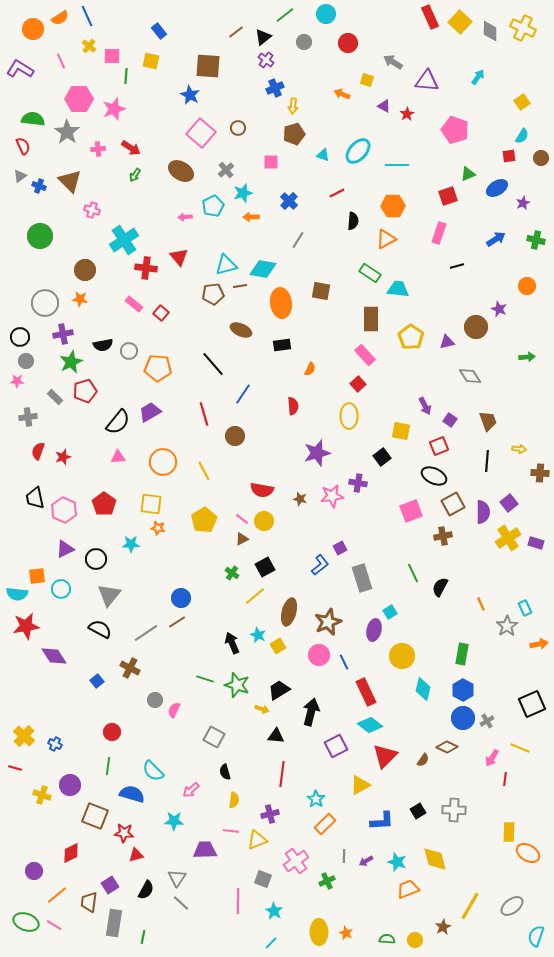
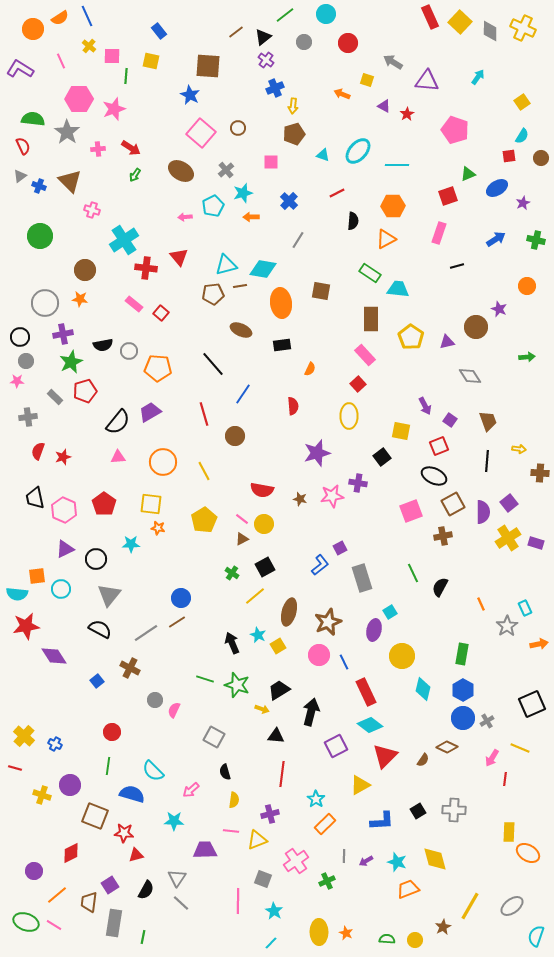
yellow circle at (264, 521): moved 3 px down
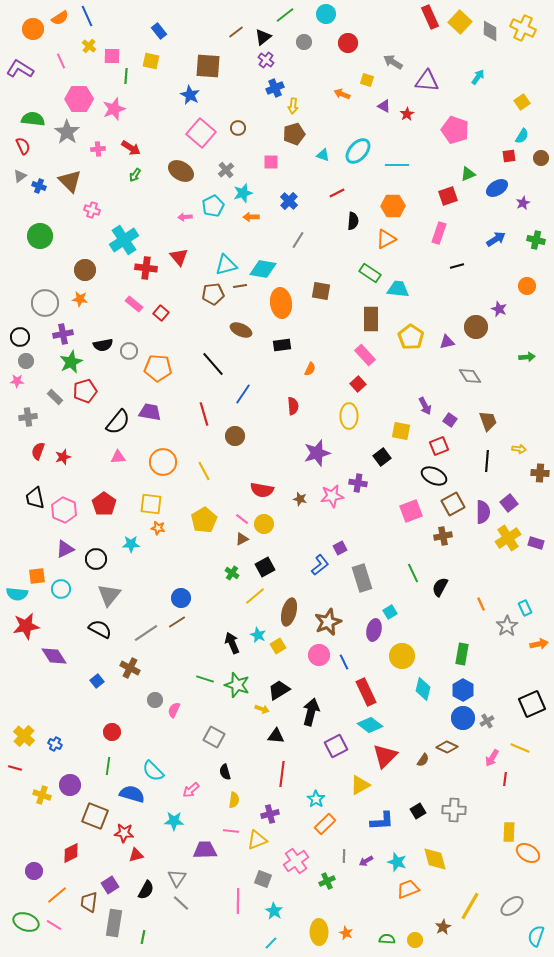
purple trapezoid at (150, 412): rotated 40 degrees clockwise
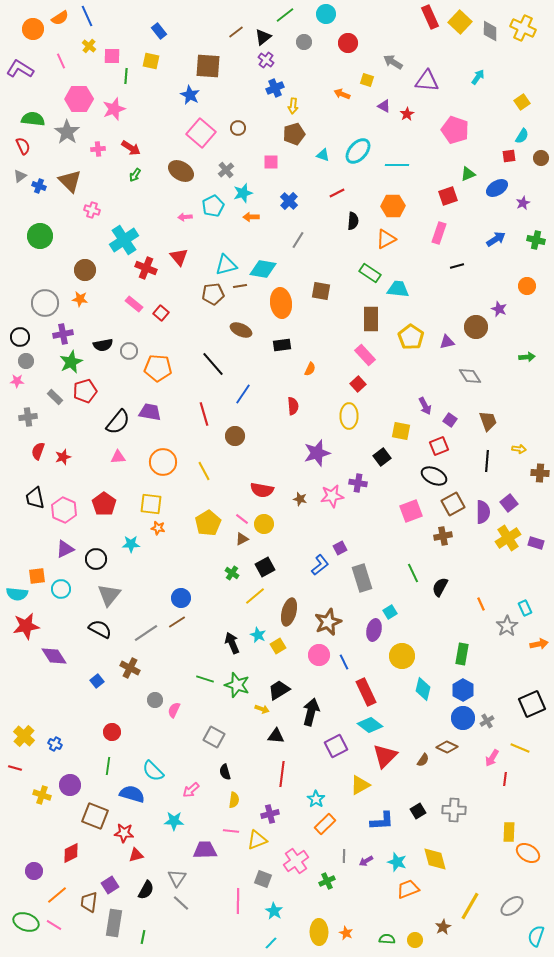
red cross at (146, 268): rotated 15 degrees clockwise
yellow pentagon at (204, 520): moved 4 px right, 3 px down
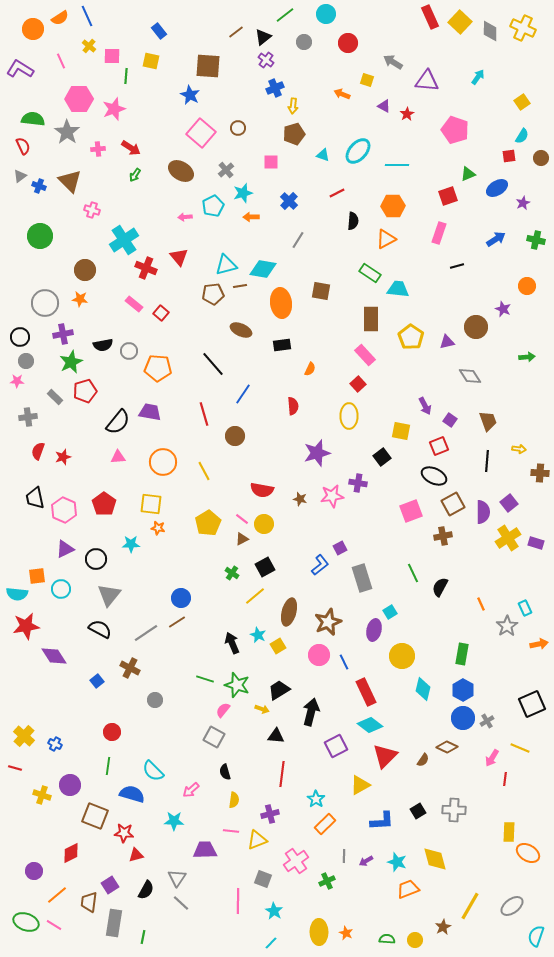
purple star at (499, 309): moved 4 px right
pink semicircle at (174, 710): moved 49 px right; rotated 14 degrees clockwise
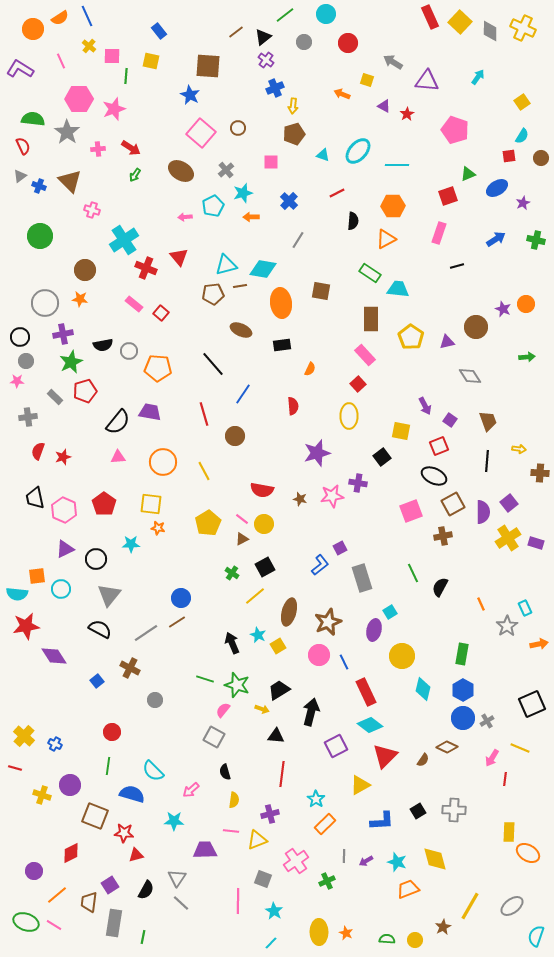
orange circle at (527, 286): moved 1 px left, 18 px down
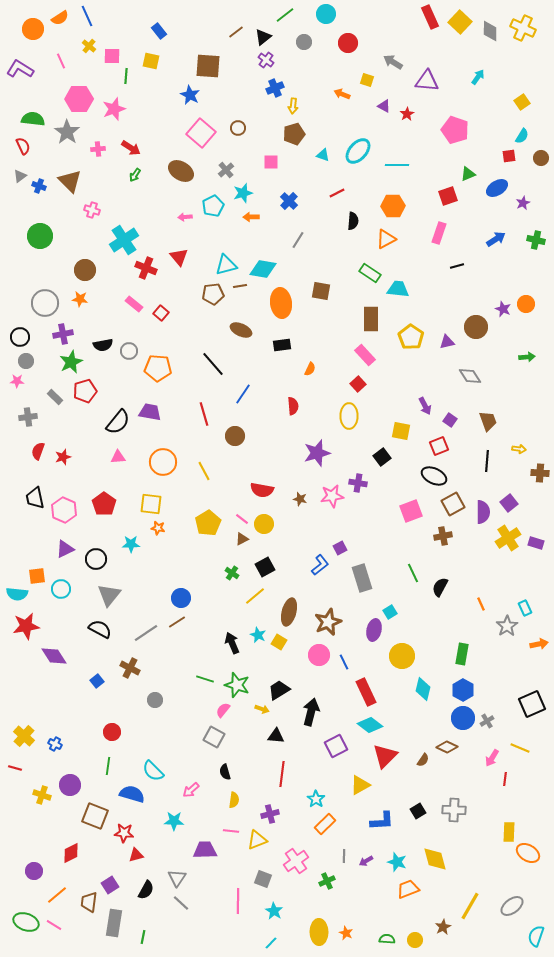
yellow square at (278, 646): moved 1 px right, 4 px up; rotated 28 degrees counterclockwise
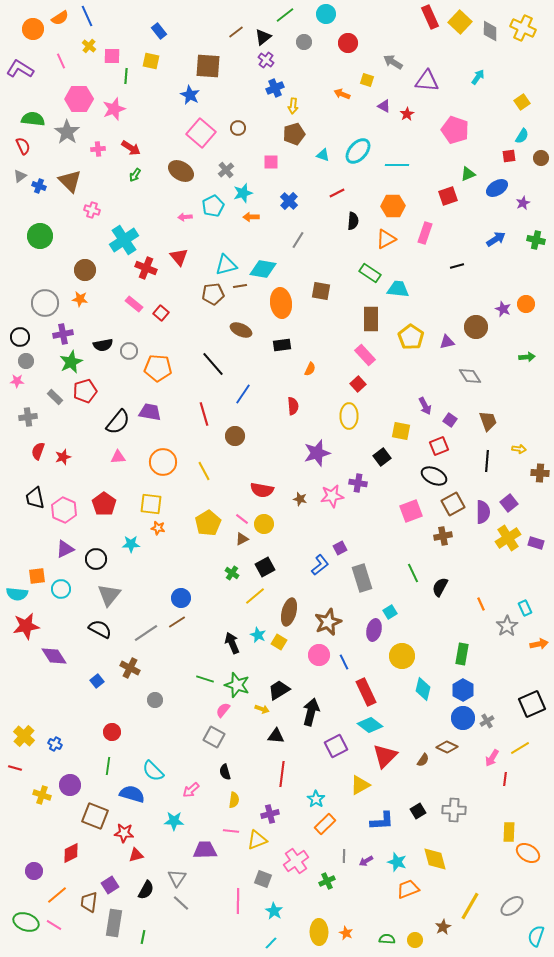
pink rectangle at (439, 233): moved 14 px left
yellow line at (520, 748): rotated 54 degrees counterclockwise
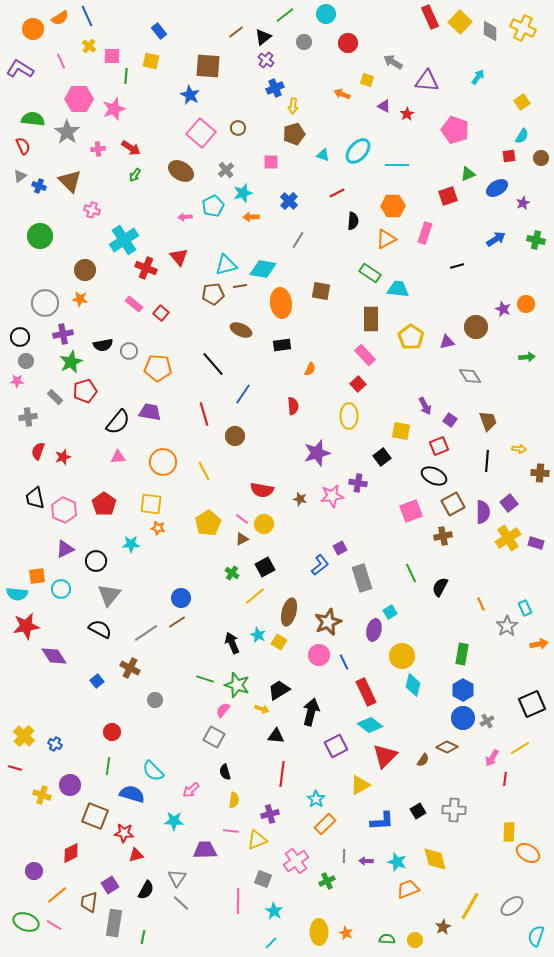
black circle at (96, 559): moved 2 px down
green line at (413, 573): moved 2 px left
cyan diamond at (423, 689): moved 10 px left, 4 px up
purple arrow at (366, 861): rotated 32 degrees clockwise
